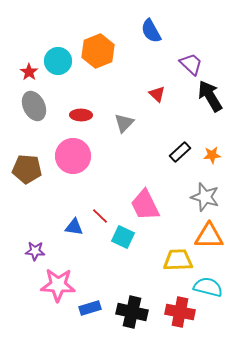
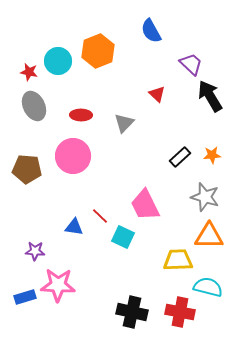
red star: rotated 24 degrees counterclockwise
black rectangle: moved 5 px down
blue rectangle: moved 65 px left, 11 px up
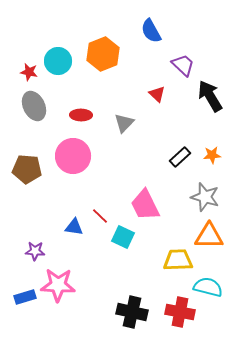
orange hexagon: moved 5 px right, 3 px down
purple trapezoid: moved 8 px left, 1 px down
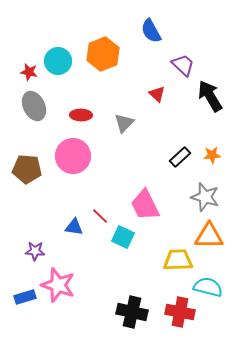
pink star: rotated 16 degrees clockwise
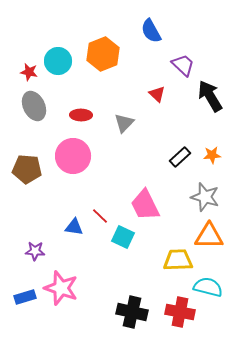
pink star: moved 3 px right, 3 px down
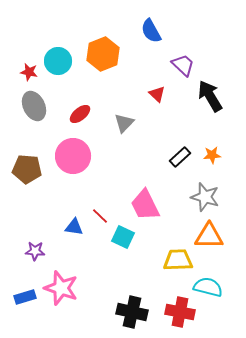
red ellipse: moved 1 px left, 1 px up; rotated 40 degrees counterclockwise
